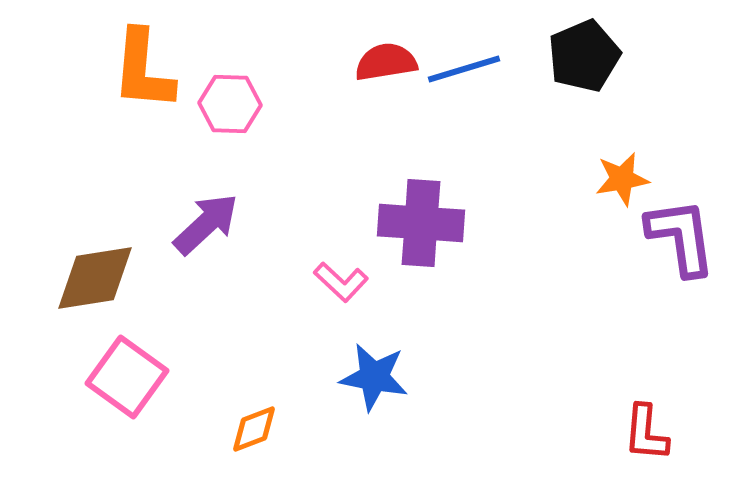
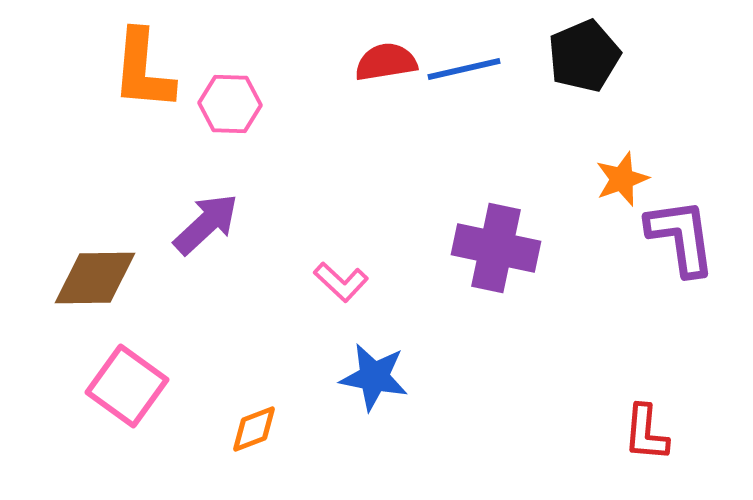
blue line: rotated 4 degrees clockwise
orange star: rotated 10 degrees counterclockwise
purple cross: moved 75 px right, 25 px down; rotated 8 degrees clockwise
brown diamond: rotated 8 degrees clockwise
pink square: moved 9 px down
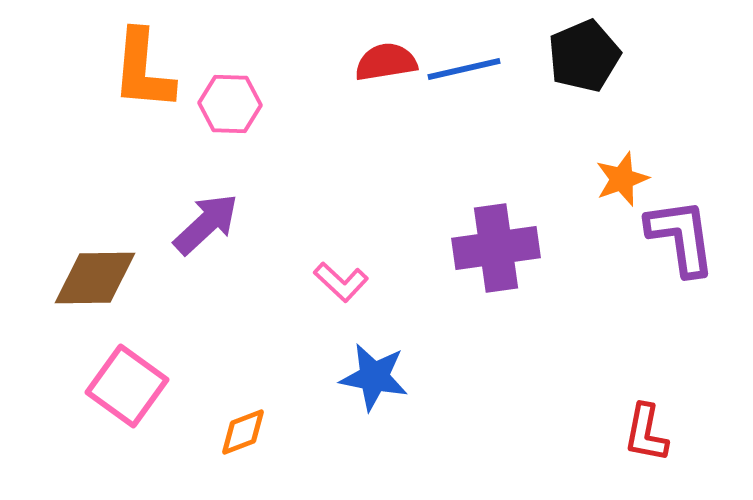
purple cross: rotated 20 degrees counterclockwise
orange diamond: moved 11 px left, 3 px down
red L-shape: rotated 6 degrees clockwise
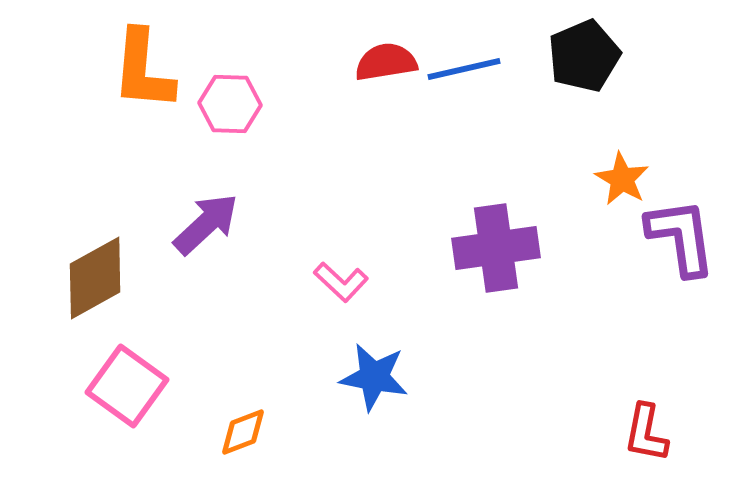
orange star: rotated 22 degrees counterclockwise
brown diamond: rotated 28 degrees counterclockwise
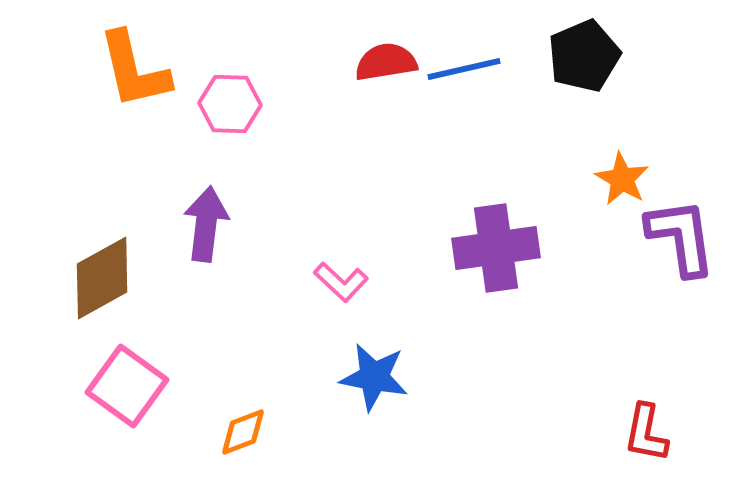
orange L-shape: moved 9 px left; rotated 18 degrees counterclockwise
purple arrow: rotated 40 degrees counterclockwise
brown diamond: moved 7 px right
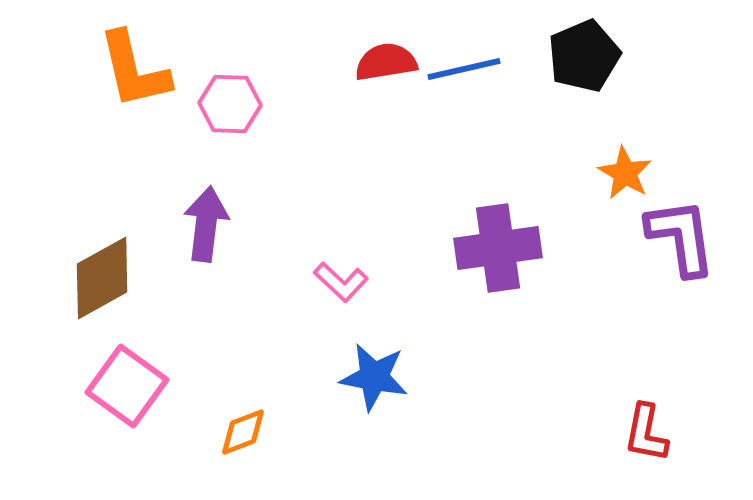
orange star: moved 3 px right, 6 px up
purple cross: moved 2 px right
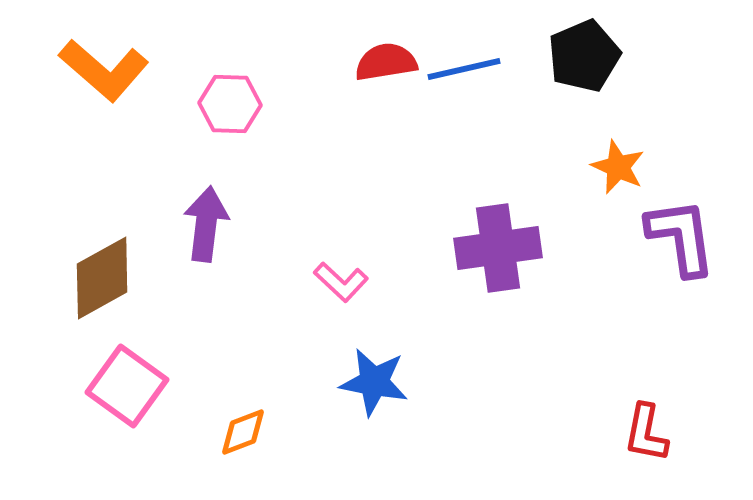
orange L-shape: moved 30 px left; rotated 36 degrees counterclockwise
orange star: moved 7 px left, 6 px up; rotated 6 degrees counterclockwise
blue star: moved 5 px down
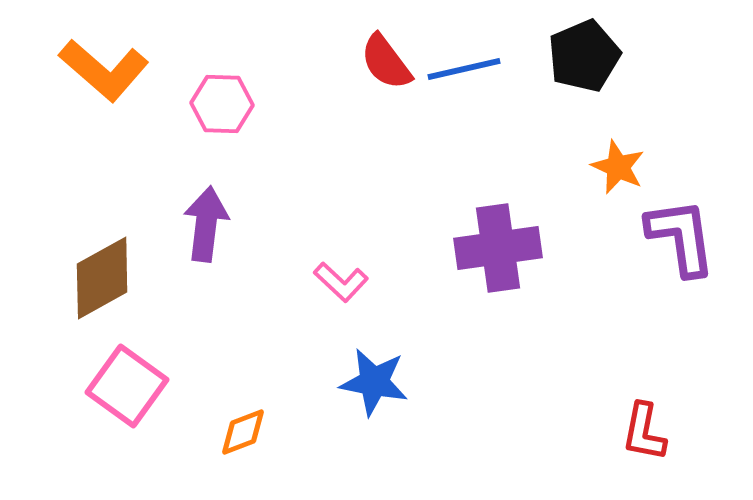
red semicircle: rotated 118 degrees counterclockwise
pink hexagon: moved 8 px left
red L-shape: moved 2 px left, 1 px up
